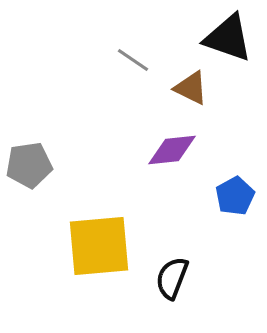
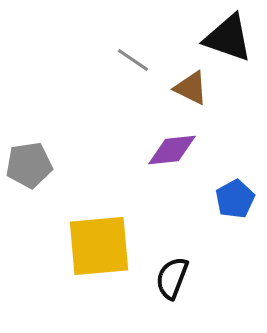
blue pentagon: moved 3 px down
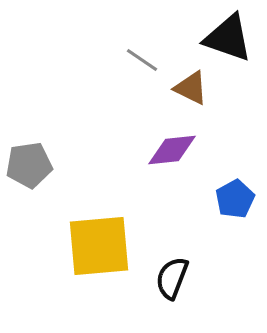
gray line: moved 9 px right
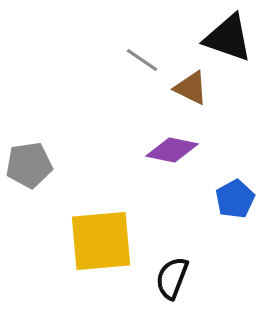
purple diamond: rotated 18 degrees clockwise
yellow square: moved 2 px right, 5 px up
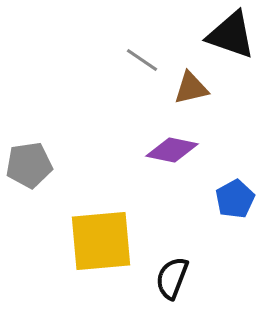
black triangle: moved 3 px right, 3 px up
brown triangle: rotated 39 degrees counterclockwise
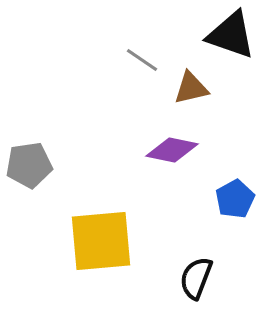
black semicircle: moved 24 px right
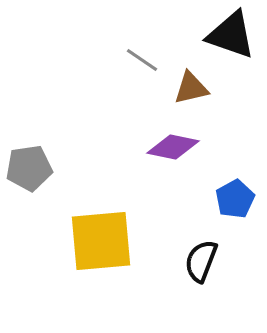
purple diamond: moved 1 px right, 3 px up
gray pentagon: moved 3 px down
black semicircle: moved 5 px right, 17 px up
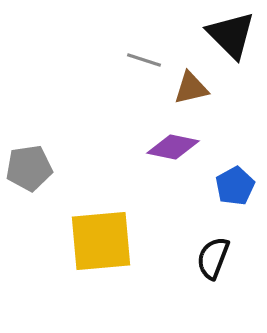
black triangle: rotated 26 degrees clockwise
gray line: moved 2 px right; rotated 16 degrees counterclockwise
blue pentagon: moved 13 px up
black semicircle: moved 12 px right, 3 px up
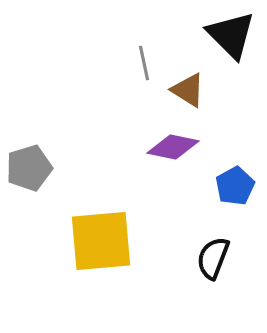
gray line: moved 3 px down; rotated 60 degrees clockwise
brown triangle: moved 3 px left, 2 px down; rotated 45 degrees clockwise
gray pentagon: rotated 9 degrees counterclockwise
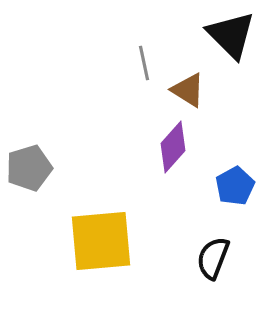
purple diamond: rotated 60 degrees counterclockwise
